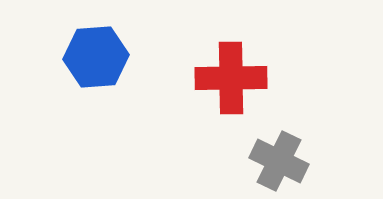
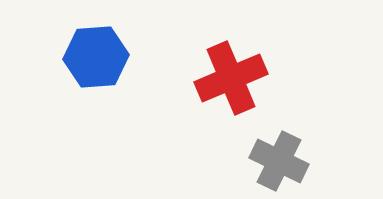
red cross: rotated 22 degrees counterclockwise
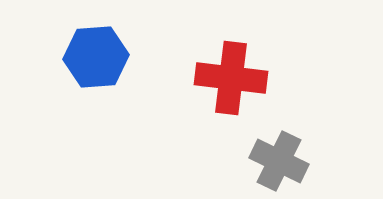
red cross: rotated 30 degrees clockwise
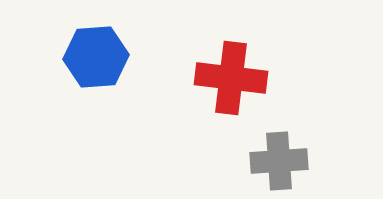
gray cross: rotated 30 degrees counterclockwise
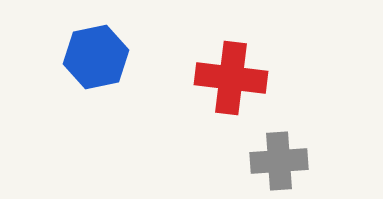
blue hexagon: rotated 8 degrees counterclockwise
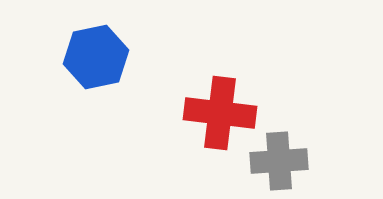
red cross: moved 11 px left, 35 px down
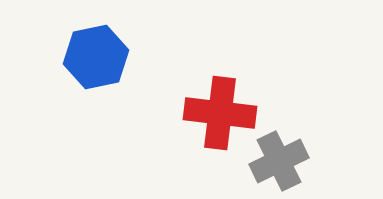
gray cross: rotated 22 degrees counterclockwise
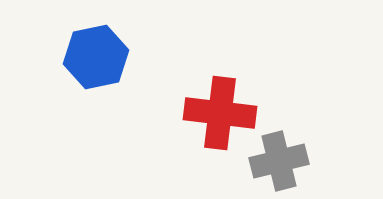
gray cross: rotated 12 degrees clockwise
